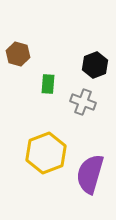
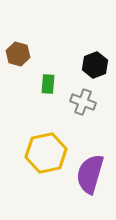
yellow hexagon: rotated 9 degrees clockwise
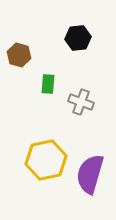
brown hexagon: moved 1 px right, 1 px down
black hexagon: moved 17 px left, 27 px up; rotated 15 degrees clockwise
gray cross: moved 2 px left
yellow hexagon: moved 7 px down
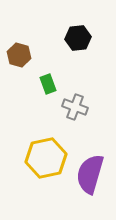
green rectangle: rotated 24 degrees counterclockwise
gray cross: moved 6 px left, 5 px down
yellow hexagon: moved 2 px up
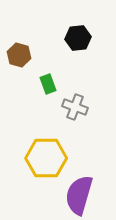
yellow hexagon: rotated 12 degrees clockwise
purple semicircle: moved 11 px left, 21 px down
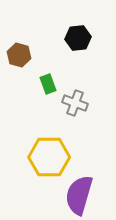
gray cross: moved 4 px up
yellow hexagon: moved 3 px right, 1 px up
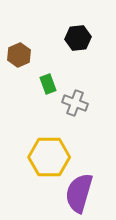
brown hexagon: rotated 20 degrees clockwise
purple semicircle: moved 2 px up
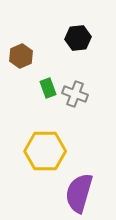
brown hexagon: moved 2 px right, 1 px down
green rectangle: moved 4 px down
gray cross: moved 9 px up
yellow hexagon: moved 4 px left, 6 px up
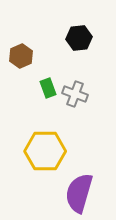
black hexagon: moved 1 px right
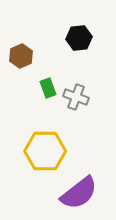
gray cross: moved 1 px right, 3 px down
purple semicircle: rotated 144 degrees counterclockwise
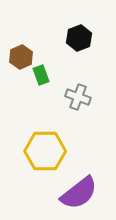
black hexagon: rotated 15 degrees counterclockwise
brown hexagon: moved 1 px down
green rectangle: moved 7 px left, 13 px up
gray cross: moved 2 px right
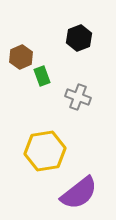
green rectangle: moved 1 px right, 1 px down
yellow hexagon: rotated 9 degrees counterclockwise
